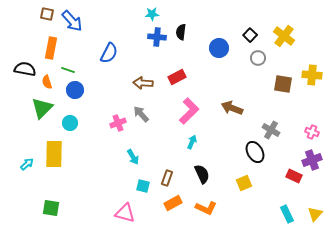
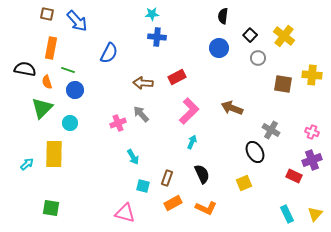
blue arrow at (72, 21): moved 5 px right
black semicircle at (181, 32): moved 42 px right, 16 px up
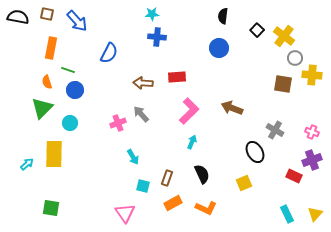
black square at (250, 35): moved 7 px right, 5 px up
gray circle at (258, 58): moved 37 px right
black semicircle at (25, 69): moved 7 px left, 52 px up
red rectangle at (177, 77): rotated 24 degrees clockwise
gray cross at (271, 130): moved 4 px right
pink triangle at (125, 213): rotated 40 degrees clockwise
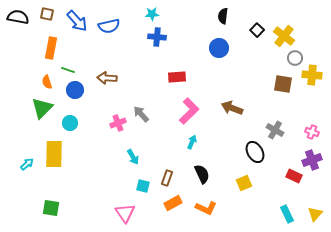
blue semicircle at (109, 53): moved 27 px up; rotated 50 degrees clockwise
brown arrow at (143, 83): moved 36 px left, 5 px up
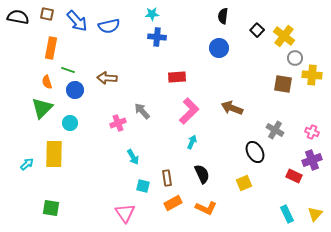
gray arrow at (141, 114): moved 1 px right, 3 px up
brown rectangle at (167, 178): rotated 28 degrees counterclockwise
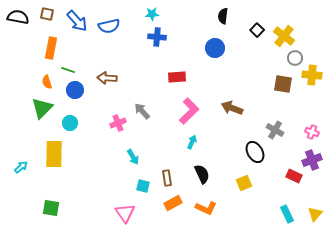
blue circle at (219, 48): moved 4 px left
cyan arrow at (27, 164): moved 6 px left, 3 px down
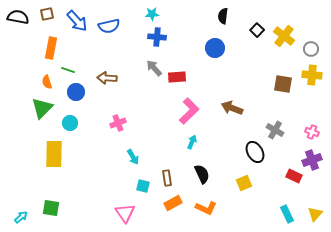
brown square at (47, 14): rotated 24 degrees counterclockwise
gray circle at (295, 58): moved 16 px right, 9 px up
blue circle at (75, 90): moved 1 px right, 2 px down
gray arrow at (142, 111): moved 12 px right, 43 px up
cyan arrow at (21, 167): moved 50 px down
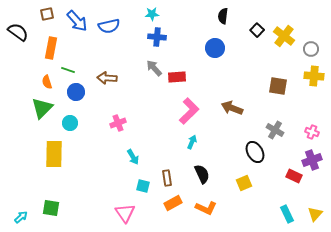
black semicircle at (18, 17): moved 15 px down; rotated 25 degrees clockwise
yellow cross at (312, 75): moved 2 px right, 1 px down
brown square at (283, 84): moved 5 px left, 2 px down
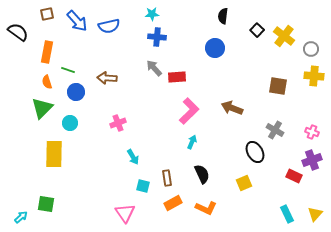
orange rectangle at (51, 48): moved 4 px left, 4 px down
green square at (51, 208): moved 5 px left, 4 px up
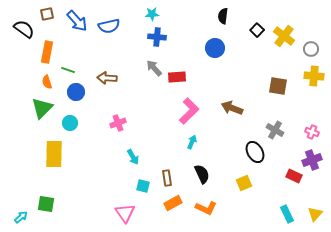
black semicircle at (18, 32): moved 6 px right, 3 px up
